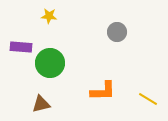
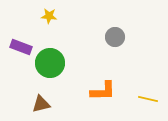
gray circle: moved 2 px left, 5 px down
purple rectangle: rotated 15 degrees clockwise
yellow line: rotated 18 degrees counterclockwise
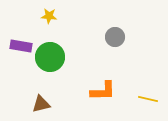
purple rectangle: moved 1 px up; rotated 10 degrees counterclockwise
green circle: moved 6 px up
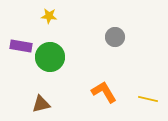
orange L-shape: moved 1 px right, 1 px down; rotated 120 degrees counterclockwise
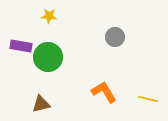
green circle: moved 2 px left
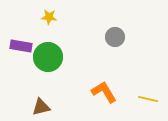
yellow star: moved 1 px down
brown triangle: moved 3 px down
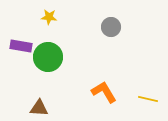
gray circle: moved 4 px left, 10 px up
brown triangle: moved 2 px left, 1 px down; rotated 18 degrees clockwise
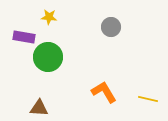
purple rectangle: moved 3 px right, 9 px up
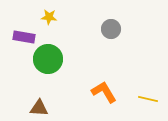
gray circle: moved 2 px down
green circle: moved 2 px down
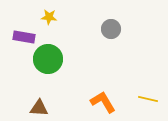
orange L-shape: moved 1 px left, 10 px down
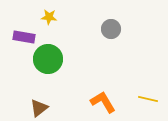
brown triangle: rotated 42 degrees counterclockwise
